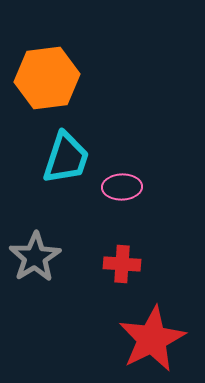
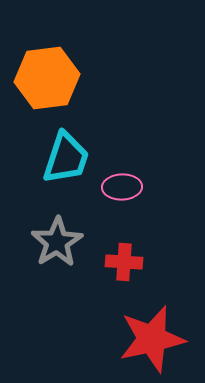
gray star: moved 22 px right, 15 px up
red cross: moved 2 px right, 2 px up
red star: rotated 14 degrees clockwise
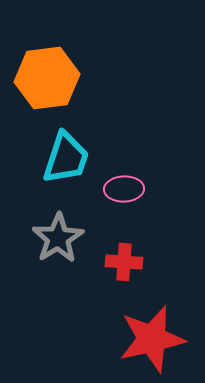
pink ellipse: moved 2 px right, 2 px down
gray star: moved 1 px right, 4 px up
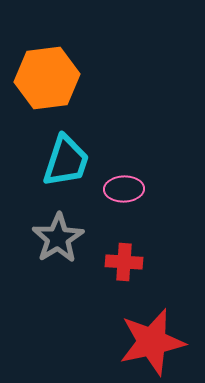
cyan trapezoid: moved 3 px down
red star: moved 3 px down
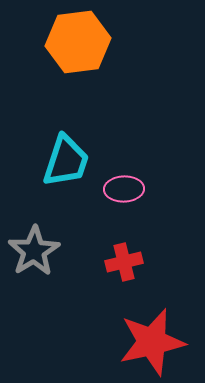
orange hexagon: moved 31 px right, 36 px up
gray star: moved 24 px left, 13 px down
red cross: rotated 18 degrees counterclockwise
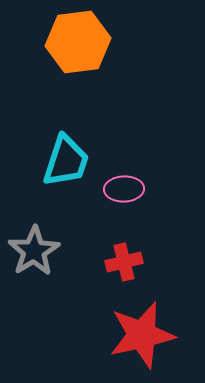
red star: moved 10 px left, 7 px up
